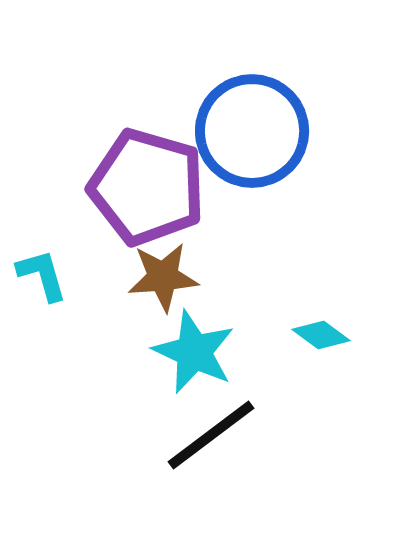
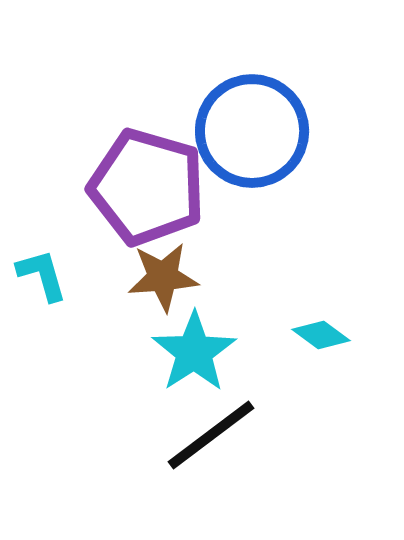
cyan star: rotated 14 degrees clockwise
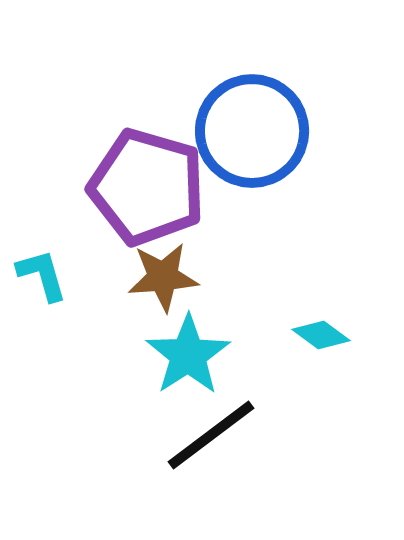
cyan star: moved 6 px left, 3 px down
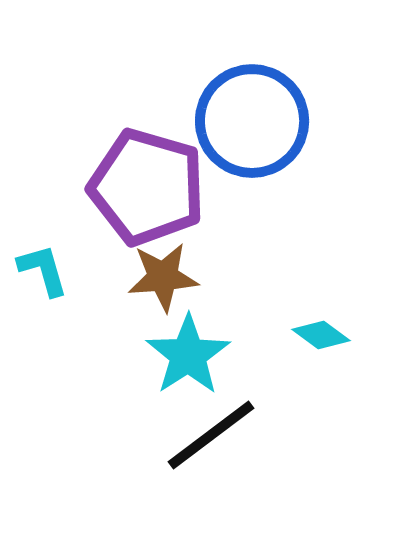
blue circle: moved 10 px up
cyan L-shape: moved 1 px right, 5 px up
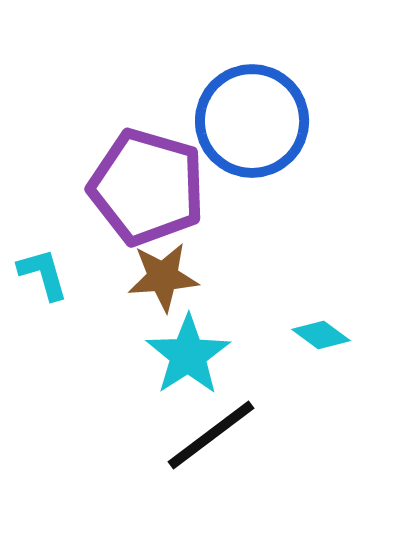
cyan L-shape: moved 4 px down
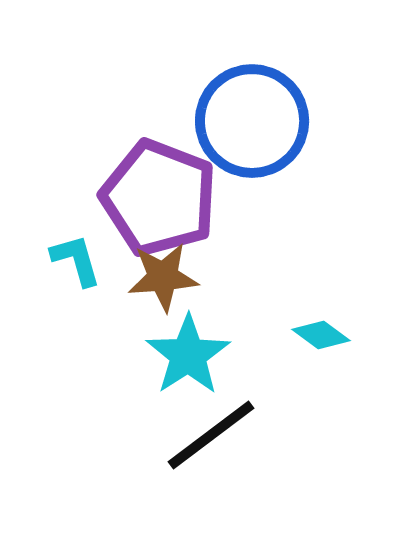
purple pentagon: moved 12 px right, 11 px down; rotated 5 degrees clockwise
cyan L-shape: moved 33 px right, 14 px up
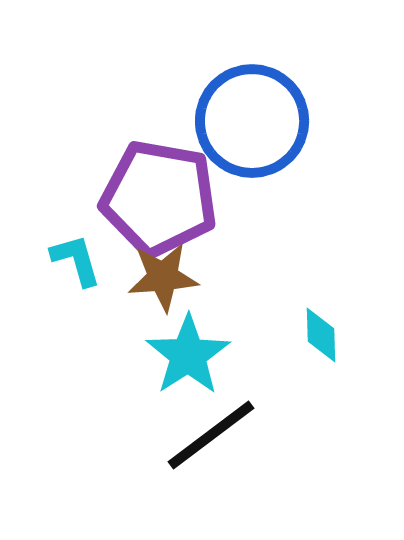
purple pentagon: rotated 11 degrees counterclockwise
cyan diamond: rotated 52 degrees clockwise
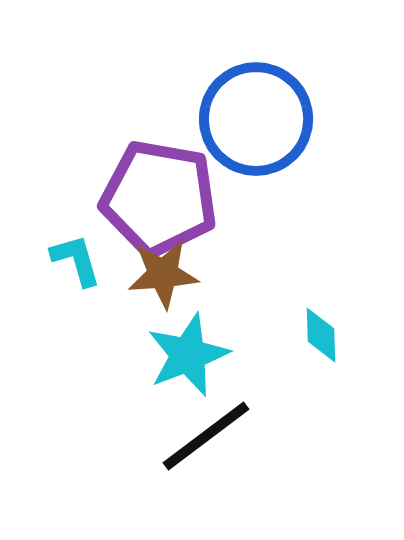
blue circle: moved 4 px right, 2 px up
brown star: moved 3 px up
cyan star: rotated 12 degrees clockwise
black line: moved 5 px left, 1 px down
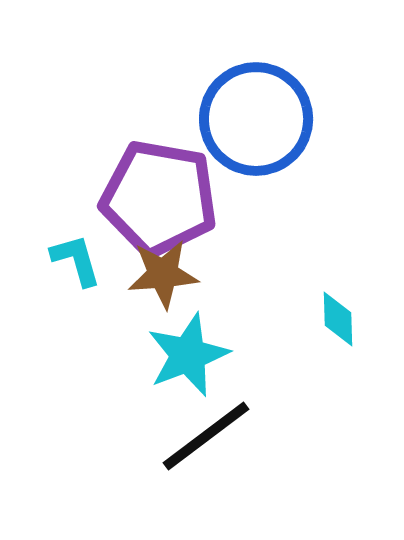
cyan diamond: moved 17 px right, 16 px up
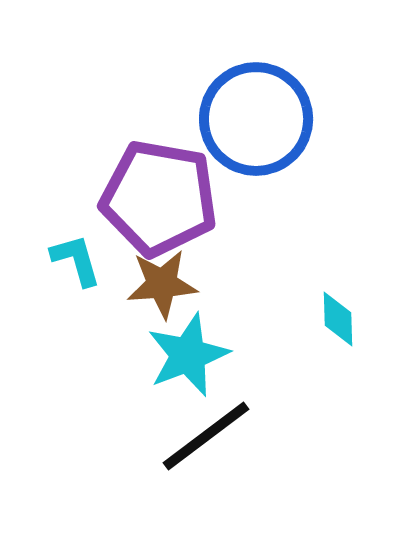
brown star: moved 1 px left, 10 px down
